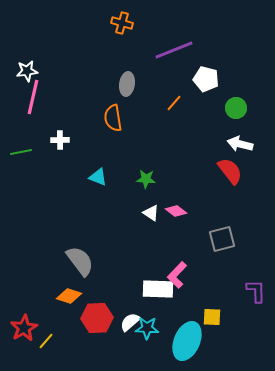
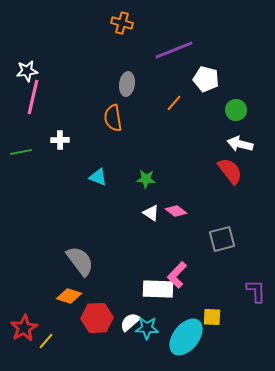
green circle: moved 2 px down
cyan ellipse: moved 1 px left, 4 px up; rotated 15 degrees clockwise
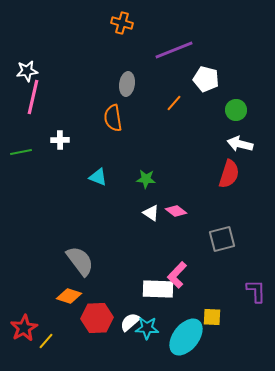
red semicircle: moved 1 px left, 3 px down; rotated 56 degrees clockwise
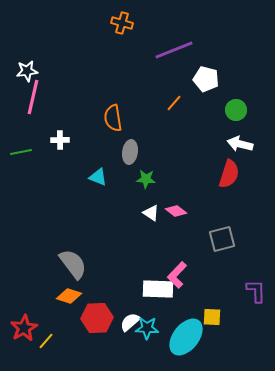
gray ellipse: moved 3 px right, 68 px down
gray semicircle: moved 7 px left, 3 px down
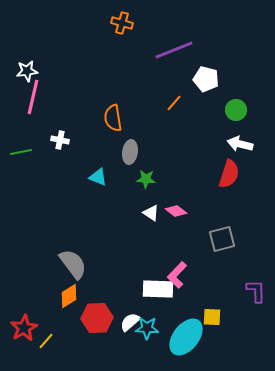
white cross: rotated 12 degrees clockwise
orange diamond: rotated 50 degrees counterclockwise
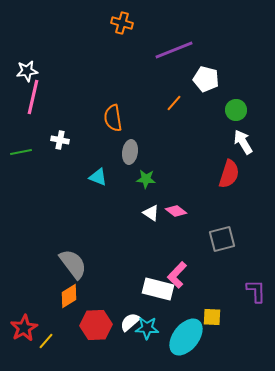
white arrow: moved 3 px right, 2 px up; rotated 45 degrees clockwise
white rectangle: rotated 12 degrees clockwise
red hexagon: moved 1 px left, 7 px down
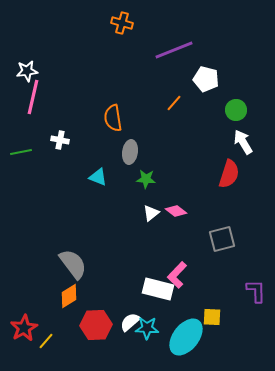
white triangle: rotated 48 degrees clockwise
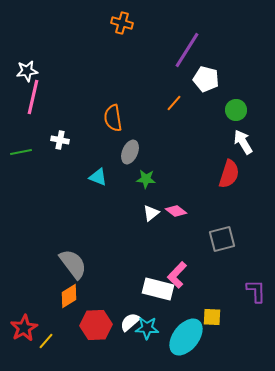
purple line: moved 13 px right; rotated 36 degrees counterclockwise
gray ellipse: rotated 15 degrees clockwise
